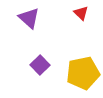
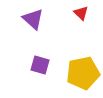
purple triangle: moved 4 px right, 1 px down
purple square: rotated 30 degrees counterclockwise
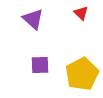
purple square: rotated 18 degrees counterclockwise
yellow pentagon: moved 1 px left, 1 px down; rotated 16 degrees counterclockwise
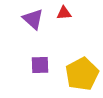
red triangle: moved 17 px left; rotated 49 degrees counterclockwise
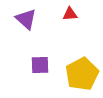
red triangle: moved 6 px right, 1 px down
purple triangle: moved 7 px left
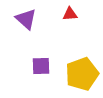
purple square: moved 1 px right, 1 px down
yellow pentagon: rotated 8 degrees clockwise
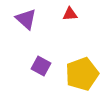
purple square: rotated 30 degrees clockwise
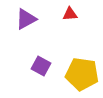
purple triangle: rotated 50 degrees clockwise
yellow pentagon: rotated 28 degrees clockwise
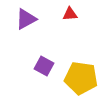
purple square: moved 3 px right
yellow pentagon: moved 1 px left, 4 px down
